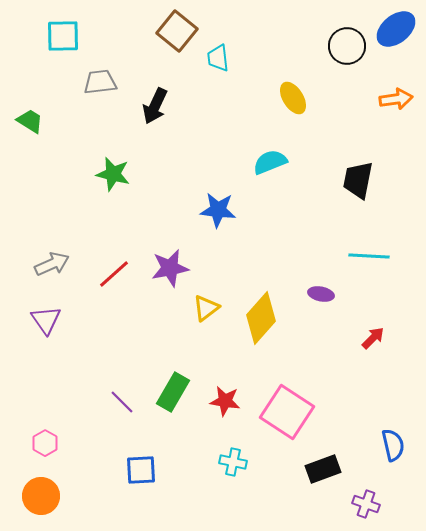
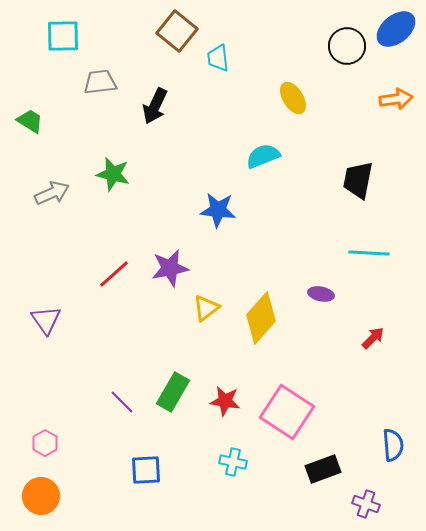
cyan semicircle: moved 7 px left, 6 px up
cyan line: moved 3 px up
gray arrow: moved 71 px up
blue semicircle: rotated 8 degrees clockwise
blue square: moved 5 px right
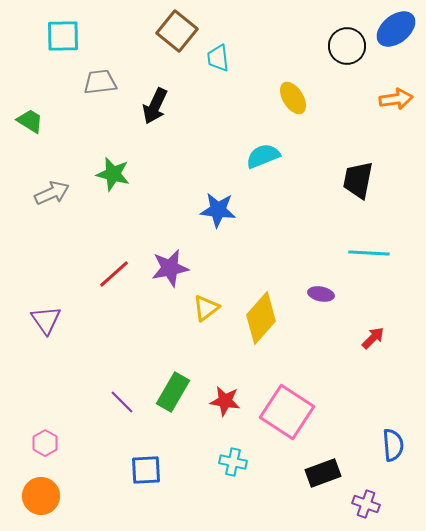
black rectangle: moved 4 px down
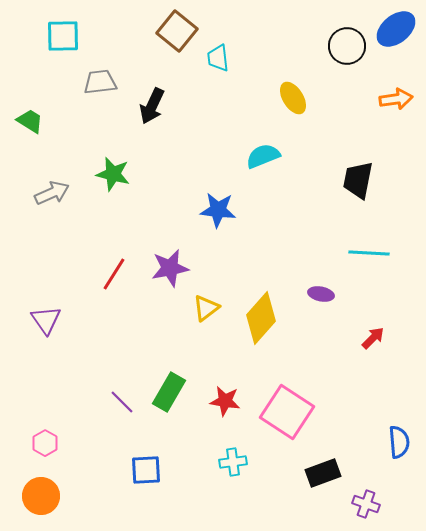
black arrow: moved 3 px left
red line: rotated 16 degrees counterclockwise
green rectangle: moved 4 px left
blue semicircle: moved 6 px right, 3 px up
cyan cross: rotated 20 degrees counterclockwise
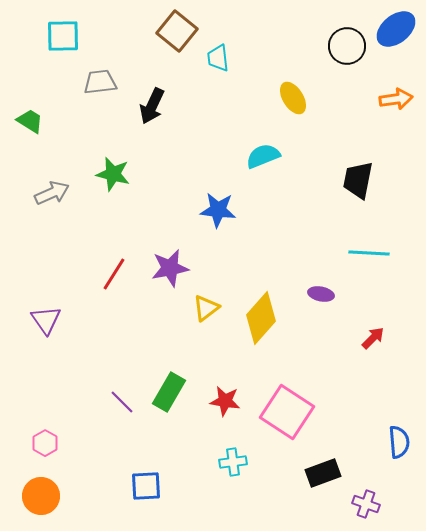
blue square: moved 16 px down
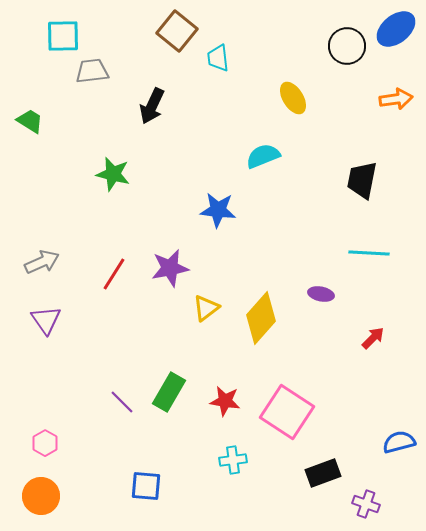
gray trapezoid: moved 8 px left, 11 px up
black trapezoid: moved 4 px right
gray arrow: moved 10 px left, 69 px down
blue semicircle: rotated 100 degrees counterclockwise
cyan cross: moved 2 px up
blue square: rotated 8 degrees clockwise
